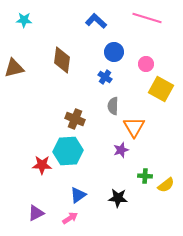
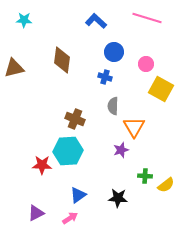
blue cross: rotated 16 degrees counterclockwise
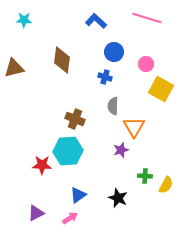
yellow semicircle: rotated 24 degrees counterclockwise
black star: rotated 18 degrees clockwise
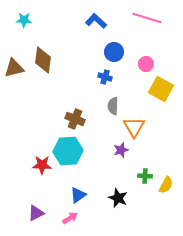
brown diamond: moved 19 px left
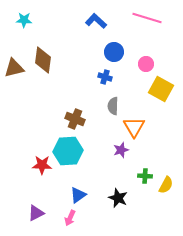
pink arrow: rotated 147 degrees clockwise
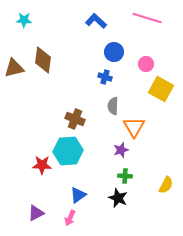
green cross: moved 20 px left
